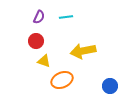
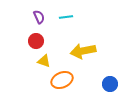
purple semicircle: rotated 48 degrees counterclockwise
blue circle: moved 2 px up
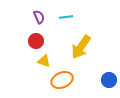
yellow arrow: moved 2 px left, 4 px up; rotated 45 degrees counterclockwise
blue circle: moved 1 px left, 4 px up
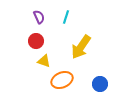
cyan line: rotated 64 degrees counterclockwise
blue circle: moved 9 px left, 4 px down
